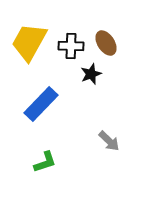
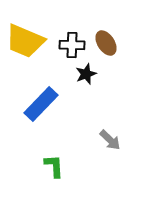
yellow trapezoid: moved 4 px left, 1 px up; rotated 96 degrees counterclockwise
black cross: moved 1 px right, 1 px up
black star: moved 5 px left
gray arrow: moved 1 px right, 1 px up
green L-shape: moved 9 px right, 4 px down; rotated 75 degrees counterclockwise
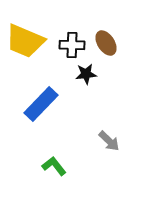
black star: rotated 15 degrees clockwise
gray arrow: moved 1 px left, 1 px down
green L-shape: rotated 35 degrees counterclockwise
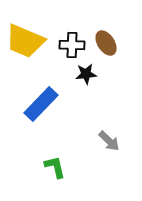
green L-shape: moved 1 px right, 1 px down; rotated 25 degrees clockwise
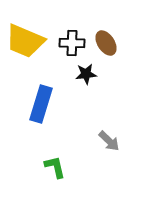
black cross: moved 2 px up
blue rectangle: rotated 27 degrees counterclockwise
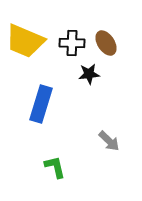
black star: moved 3 px right
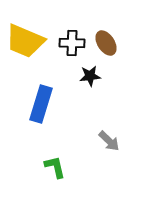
black star: moved 1 px right, 2 px down
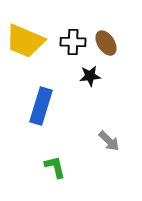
black cross: moved 1 px right, 1 px up
blue rectangle: moved 2 px down
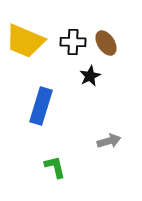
black star: rotated 20 degrees counterclockwise
gray arrow: rotated 60 degrees counterclockwise
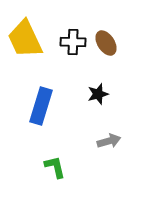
yellow trapezoid: moved 2 px up; rotated 42 degrees clockwise
black star: moved 8 px right, 18 px down; rotated 10 degrees clockwise
